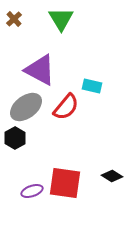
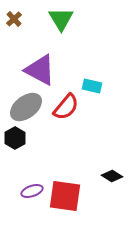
red square: moved 13 px down
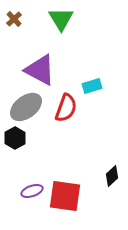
cyan rectangle: rotated 30 degrees counterclockwise
red semicircle: moved 1 px down; rotated 20 degrees counterclockwise
black diamond: rotated 75 degrees counterclockwise
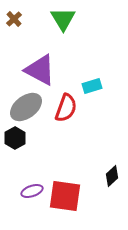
green triangle: moved 2 px right
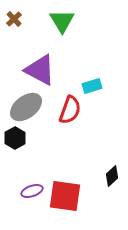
green triangle: moved 1 px left, 2 px down
red semicircle: moved 4 px right, 2 px down
